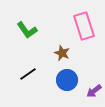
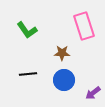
brown star: rotated 21 degrees counterclockwise
black line: rotated 30 degrees clockwise
blue circle: moved 3 px left
purple arrow: moved 1 px left, 2 px down
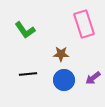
pink rectangle: moved 2 px up
green L-shape: moved 2 px left
brown star: moved 1 px left, 1 px down
purple arrow: moved 15 px up
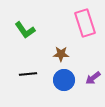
pink rectangle: moved 1 px right, 1 px up
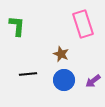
pink rectangle: moved 2 px left, 1 px down
green L-shape: moved 8 px left, 4 px up; rotated 140 degrees counterclockwise
brown star: rotated 21 degrees clockwise
purple arrow: moved 3 px down
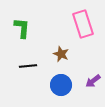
green L-shape: moved 5 px right, 2 px down
black line: moved 8 px up
blue circle: moved 3 px left, 5 px down
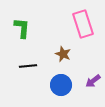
brown star: moved 2 px right
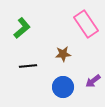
pink rectangle: moved 3 px right; rotated 16 degrees counterclockwise
green L-shape: rotated 45 degrees clockwise
brown star: rotated 28 degrees counterclockwise
blue circle: moved 2 px right, 2 px down
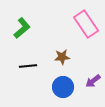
brown star: moved 1 px left, 3 px down
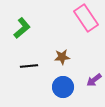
pink rectangle: moved 6 px up
black line: moved 1 px right
purple arrow: moved 1 px right, 1 px up
